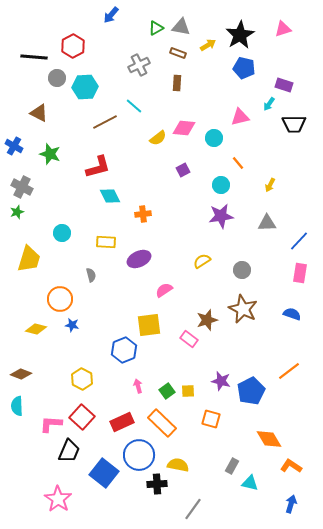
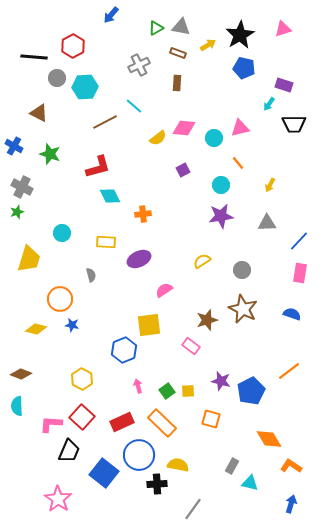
pink triangle at (240, 117): moved 11 px down
pink rectangle at (189, 339): moved 2 px right, 7 px down
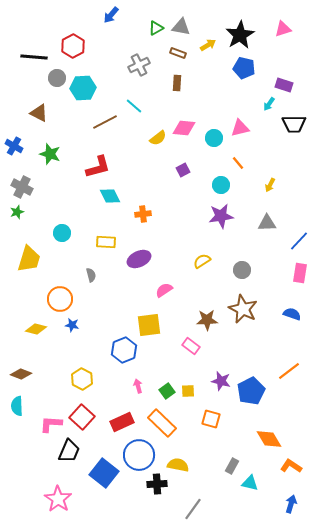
cyan hexagon at (85, 87): moved 2 px left, 1 px down
brown star at (207, 320): rotated 15 degrees clockwise
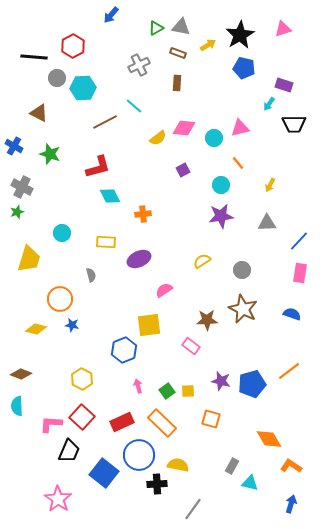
blue pentagon at (251, 391): moved 1 px right, 7 px up; rotated 12 degrees clockwise
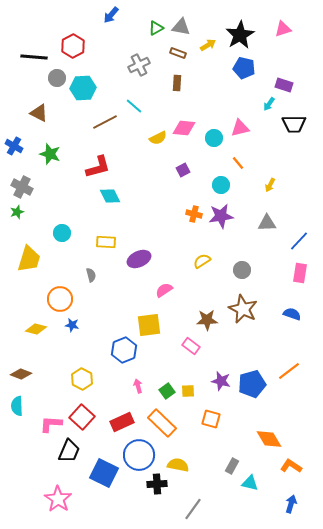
yellow semicircle at (158, 138): rotated 12 degrees clockwise
orange cross at (143, 214): moved 51 px right; rotated 21 degrees clockwise
blue square at (104, 473): rotated 12 degrees counterclockwise
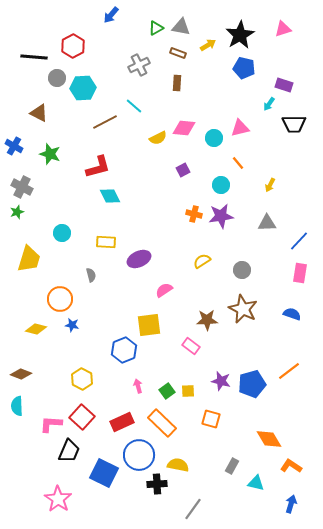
cyan triangle at (250, 483): moved 6 px right
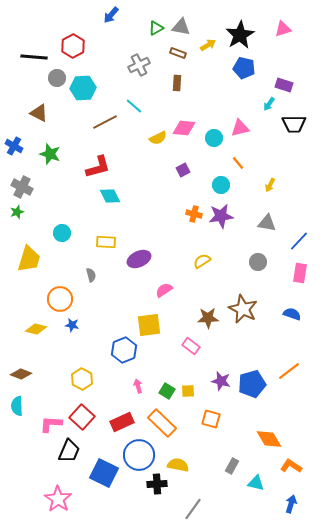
gray triangle at (267, 223): rotated 12 degrees clockwise
gray circle at (242, 270): moved 16 px right, 8 px up
brown star at (207, 320): moved 1 px right, 2 px up
green square at (167, 391): rotated 21 degrees counterclockwise
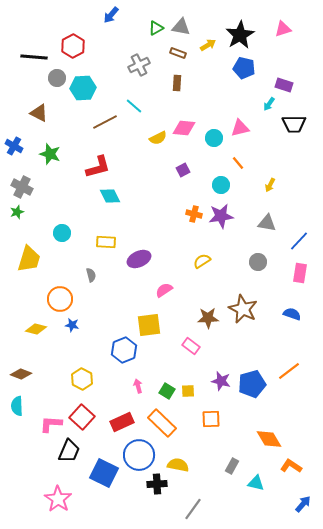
orange square at (211, 419): rotated 18 degrees counterclockwise
blue arrow at (291, 504): moved 12 px right; rotated 24 degrees clockwise
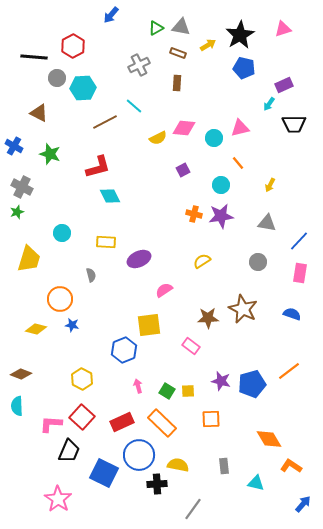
purple rectangle at (284, 85): rotated 42 degrees counterclockwise
gray rectangle at (232, 466): moved 8 px left; rotated 35 degrees counterclockwise
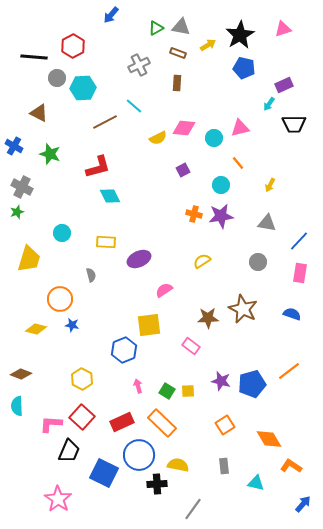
orange square at (211, 419): moved 14 px right, 6 px down; rotated 30 degrees counterclockwise
